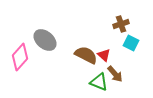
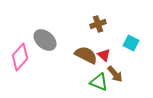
brown cross: moved 23 px left
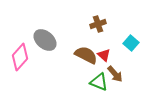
cyan square: rotated 14 degrees clockwise
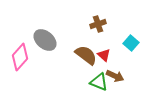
brown semicircle: rotated 10 degrees clockwise
brown arrow: moved 2 px down; rotated 24 degrees counterclockwise
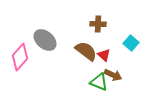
brown cross: rotated 21 degrees clockwise
brown semicircle: moved 4 px up
brown arrow: moved 2 px left, 1 px up
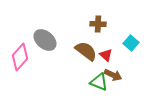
red triangle: moved 2 px right
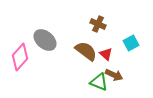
brown cross: rotated 21 degrees clockwise
cyan square: rotated 21 degrees clockwise
red triangle: moved 1 px up
brown arrow: moved 1 px right
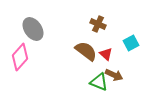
gray ellipse: moved 12 px left, 11 px up; rotated 15 degrees clockwise
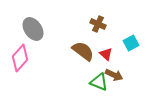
brown semicircle: moved 3 px left
pink diamond: moved 1 px down
